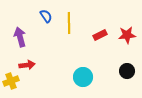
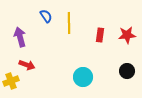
red rectangle: rotated 56 degrees counterclockwise
red arrow: rotated 28 degrees clockwise
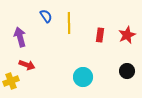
red star: rotated 18 degrees counterclockwise
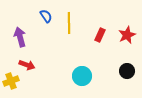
red rectangle: rotated 16 degrees clockwise
cyan circle: moved 1 px left, 1 px up
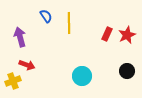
red rectangle: moved 7 px right, 1 px up
yellow cross: moved 2 px right
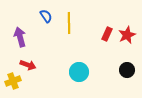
red arrow: moved 1 px right
black circle: moved 1 px up
cyan circle: moved 3 px left, 4 px up
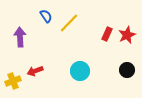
yellow line: rotated 45 degrees clockwise
purple arrow: rotated 12 degrees clockwise
red arrow: moved 7 px right, 6 px down; rotated 140 degrees clockwise
cyan circle: moved 1 px right, 1 px up
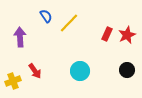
red arrow: rotated 105 degrees counterclockwise
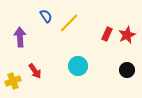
cyan circle: moved 2 px left, 5 px up
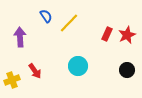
yellow cross: moved 1 px left, 1 px up
